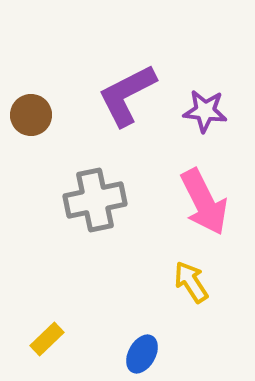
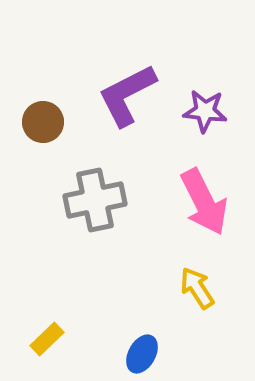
brown circle: moved 12 px right, 7 px down
yellow arrow: moved 6 px right, 6 px down
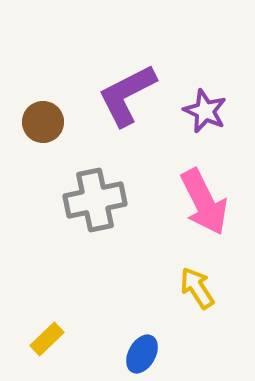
purple star: rotated 18 degrees clockwise
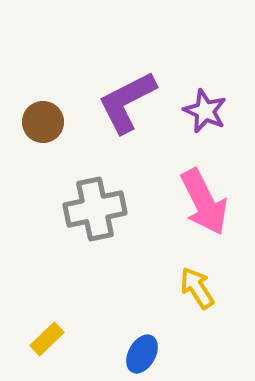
purple L-shape: moved 7 px down
gray cross: moved 9 px down
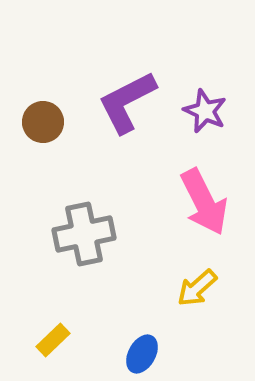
gray cross: moved 11 px left, 25 px down
yellow arrow: rotated 99 degrees counterclockwise
yellow rectangle: moved 6 px right, 1 px down
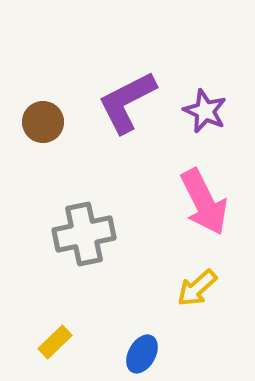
yellow rectangle: moved 2 px right, 2 px down
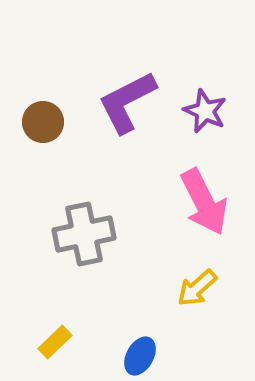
blue ellipse: moved 2 px left, 2 px down
